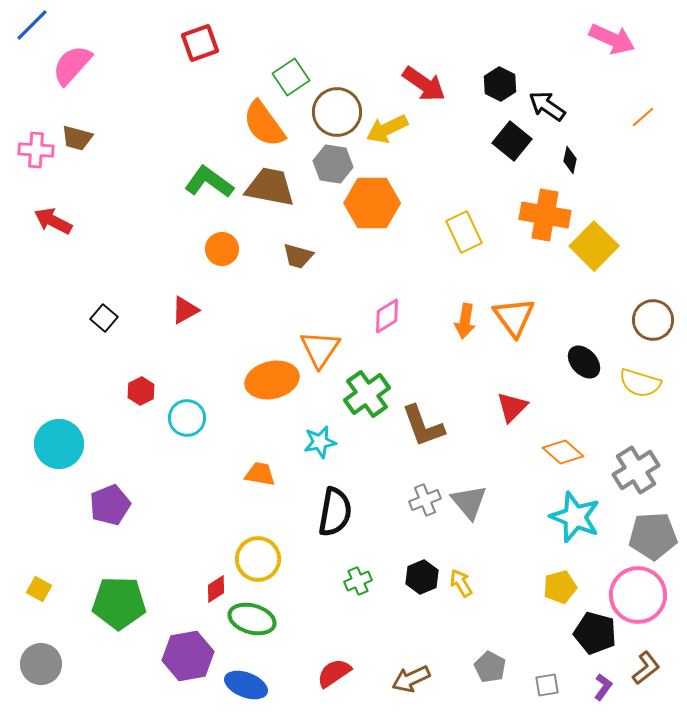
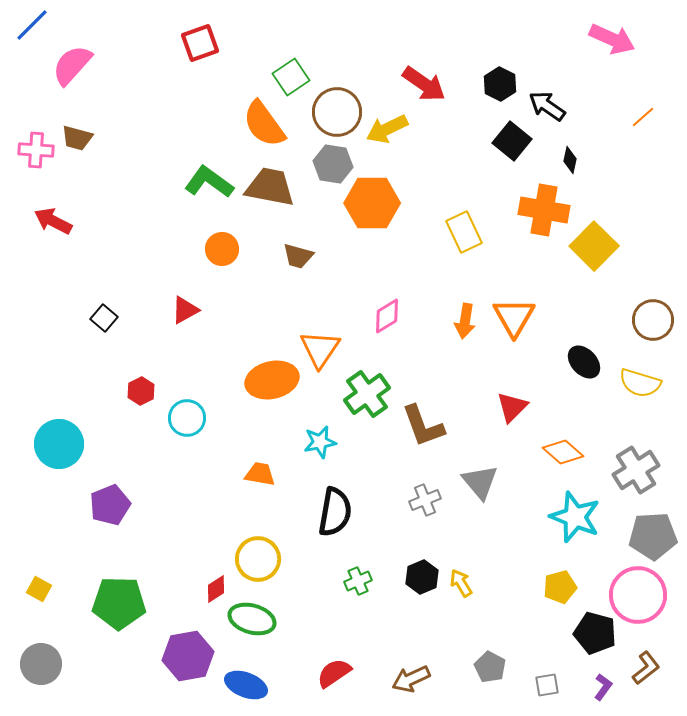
orange cross at (545, 215): moved 1 px left, 5 px up
orange triangle at (514, 317): rotated 6 degrees clockwise
gray triangle at (469, 502): moved 11 px right, 20 px up
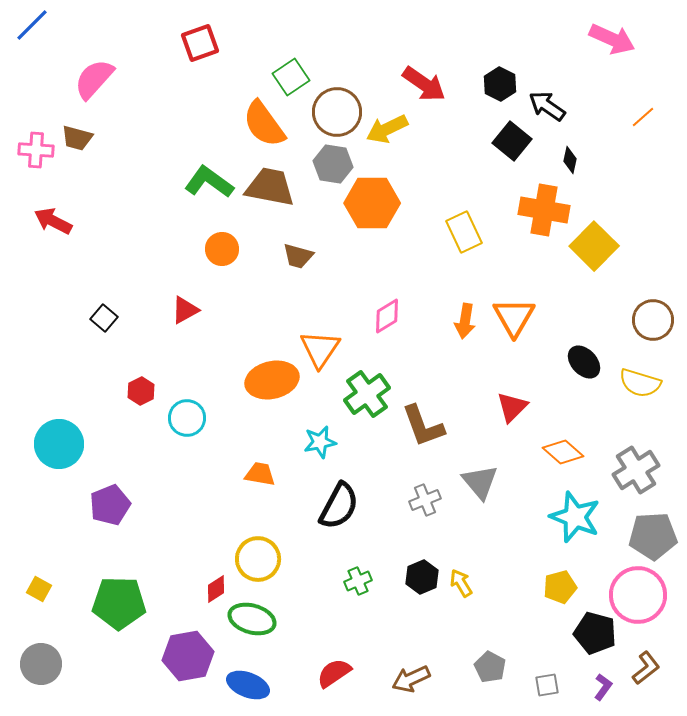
pink semicircle at (72, 65): moved 22 px right, 14 px down
black semicircle at (335, 512): moved 4 px right, 6 px up; rotated 18 degrees clockwise
blue ellipse at (246, 685): moved 2 px right
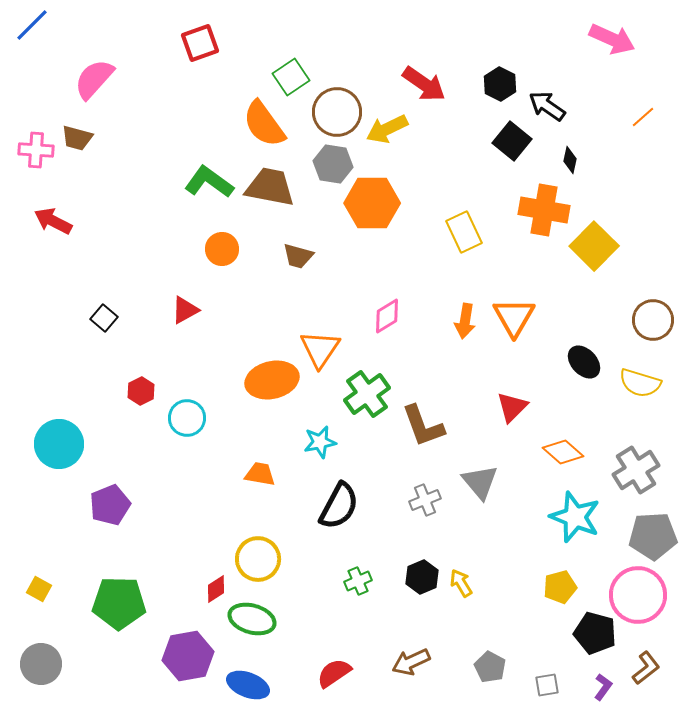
brown arrow at (411, 679): moved 17 px up
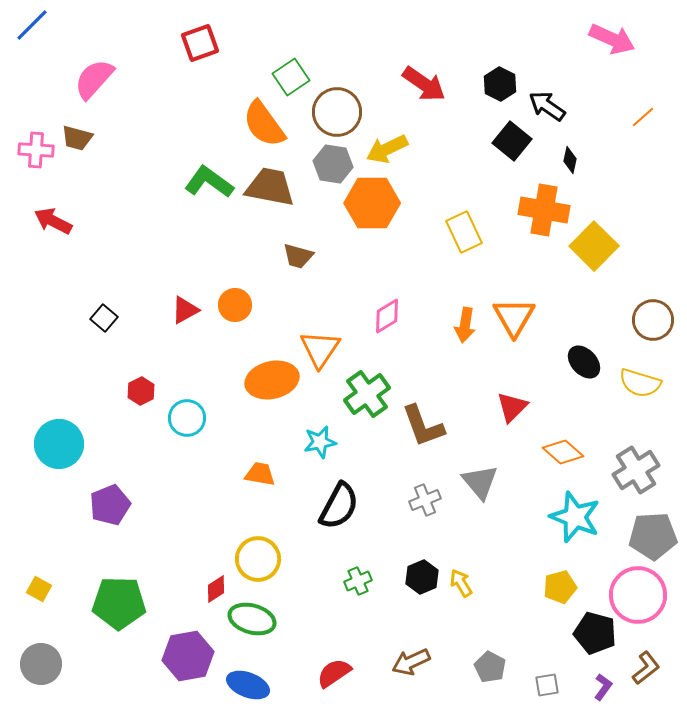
yellow arrow at (387, 129): moved 20 px down
orange circle at (222, 249): moved 13 px right, 56 px down
orange arrow at (465, 321): moved 4 px down
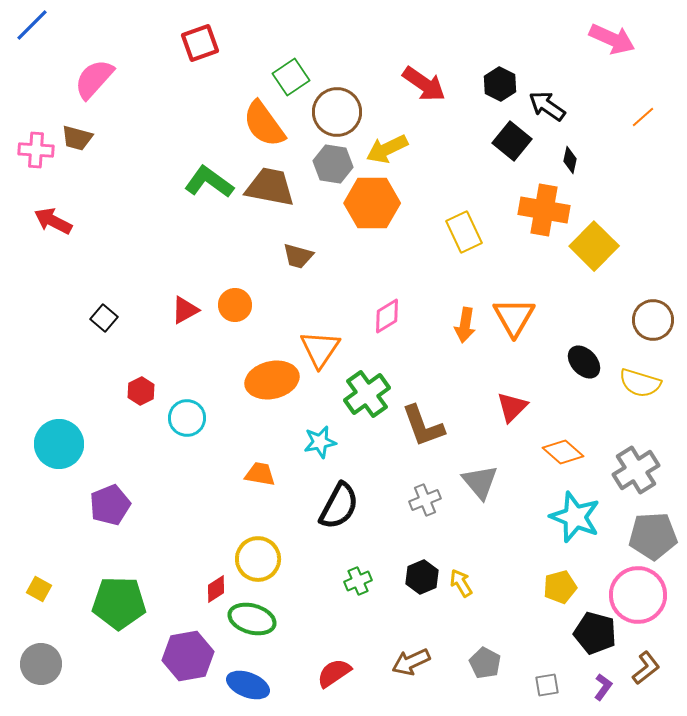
gray pentagon at (490, 667): moved 5 px left, 4 px up
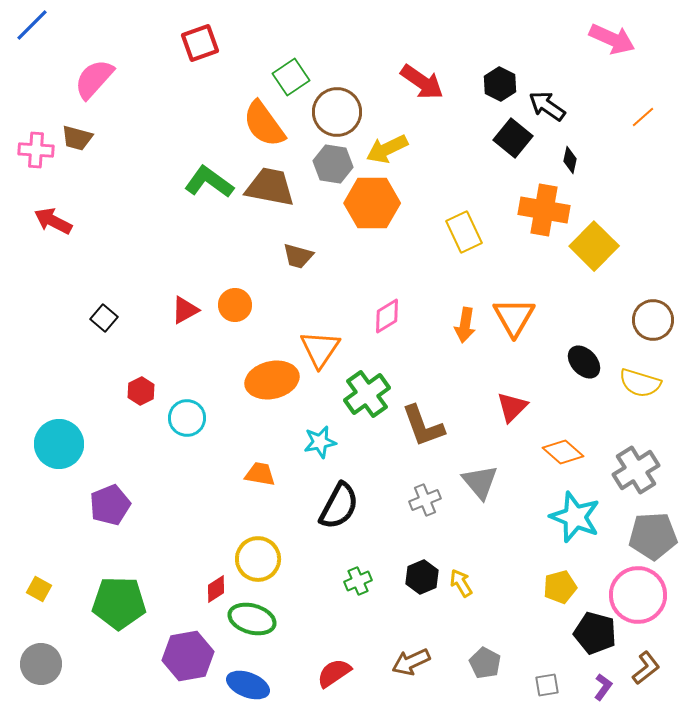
red arrow at (424, 84): moved 2 px left, 2 px up
black square at (512, 141): moved 1 px right, 3 px up
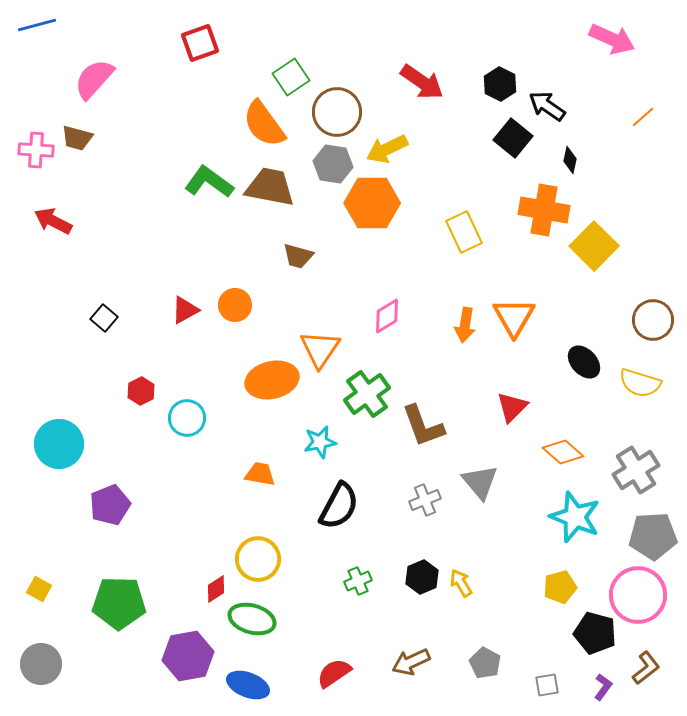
blue line at (32, 25): moved 5 px right; rotated 30 degrees clockwise
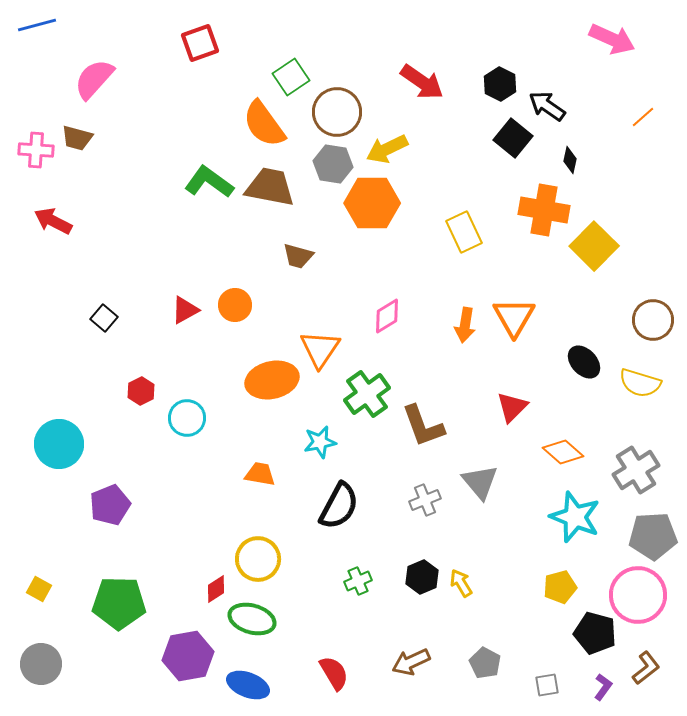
red semicircle at (334, 673): rotated 93 degrees clockwise
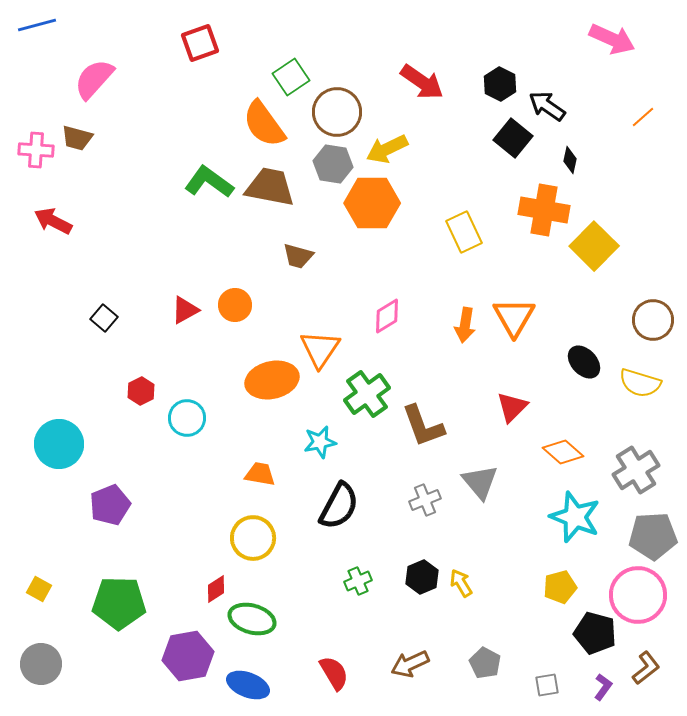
yellow circle at (258, 559): moved 5 px left, 21 px up
brown arrow at (411, 662): moved 1 px left, 2 px down
